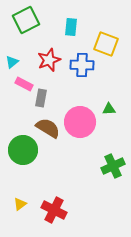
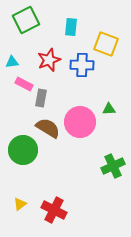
cyan triangle: rotated 32 degrees clockwise
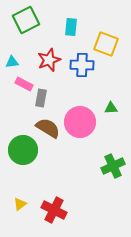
green triangle: moved 2 px right, 1 px up
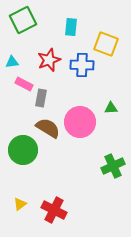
green square: moved 3 px left
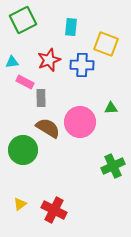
pink rectangle: moved 1 px right, 2 px up
gray rectangle: rotated 12 degrees counterclockwise
